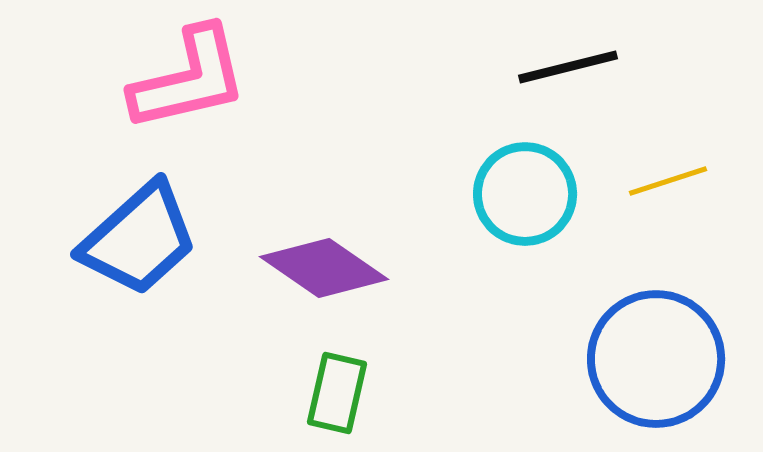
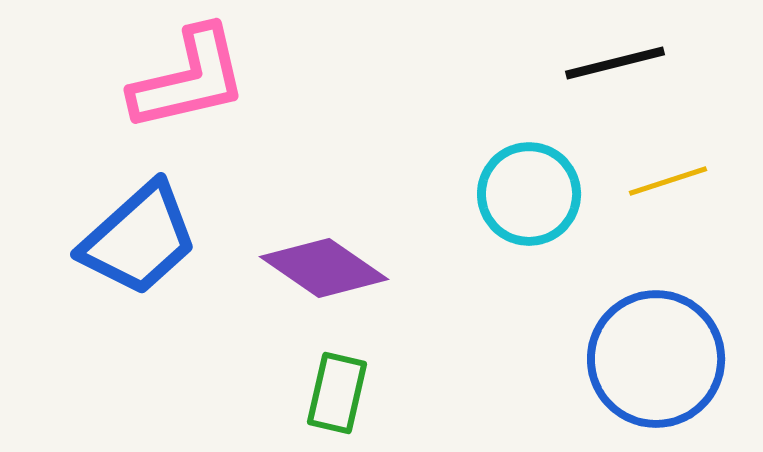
black line: moved 47 px right, 4 px up
cyan circle: moved 4 px right
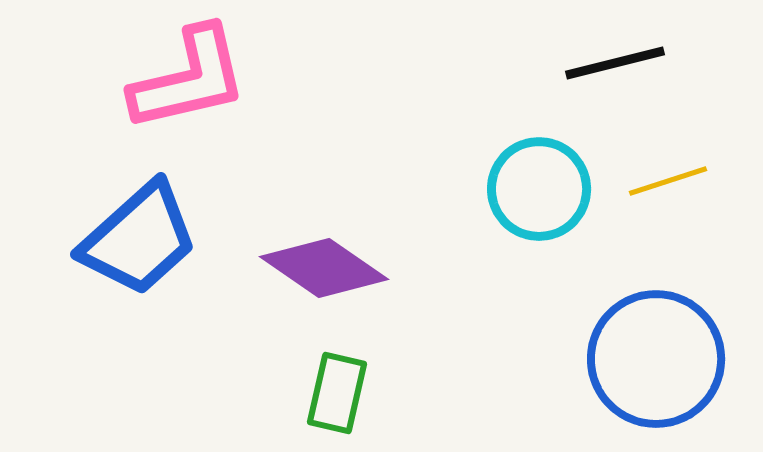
cyan circle: moved 10 px right, 5 px up
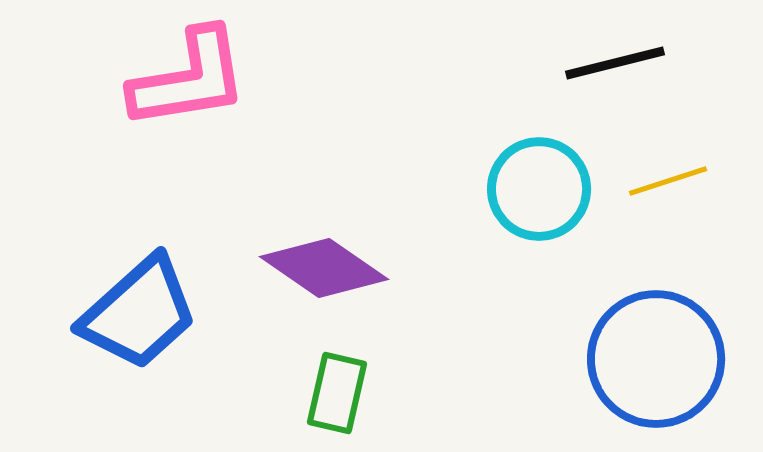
pink L-shape: rotated 4 degrees clockwise
blue trapezoid: moved 74 px down
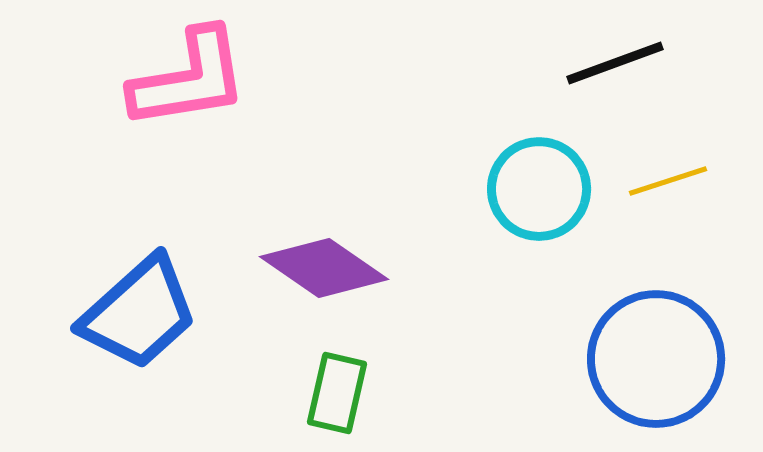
black line: rotated 6 degrees counterclockwise
